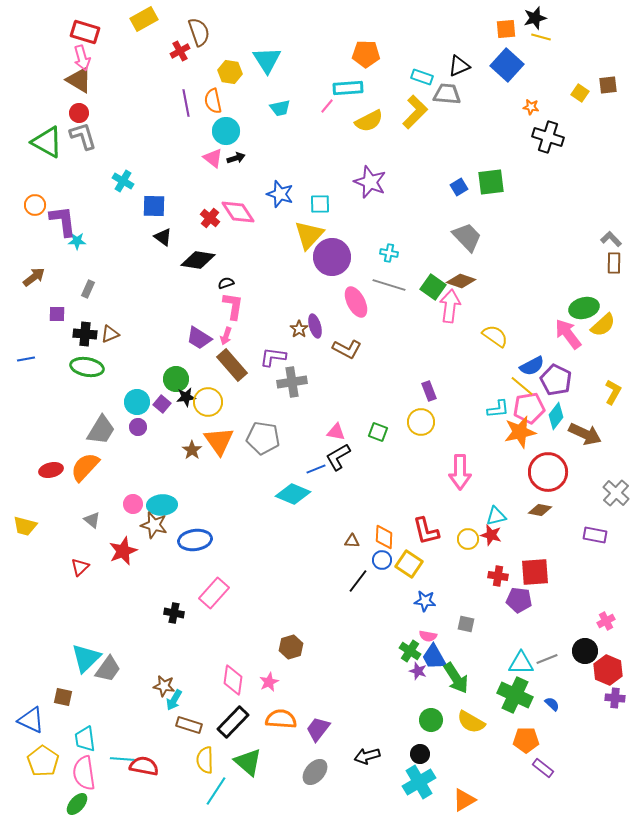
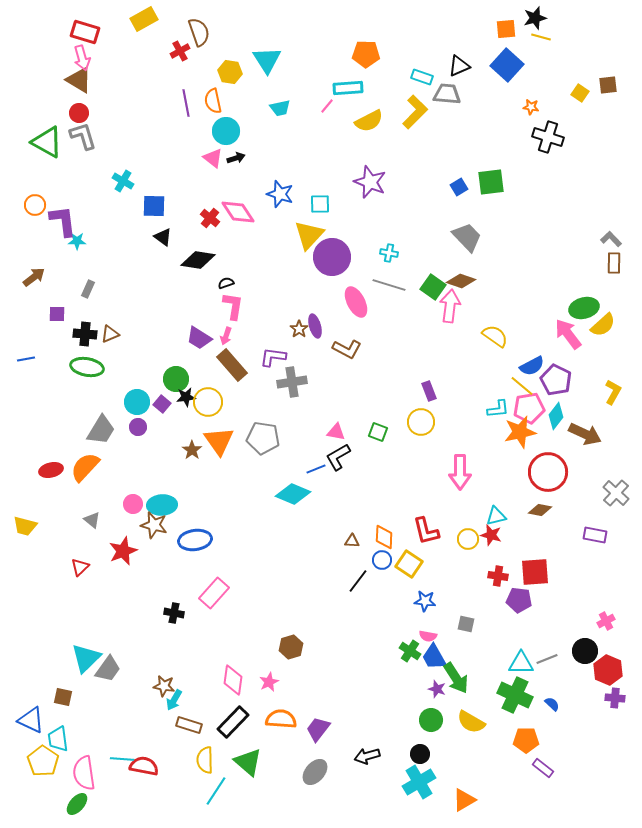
purple star at (418, 671): moved 19 px right, 18 px down
cyan trapezoid at (85, 739): moved 27 px left
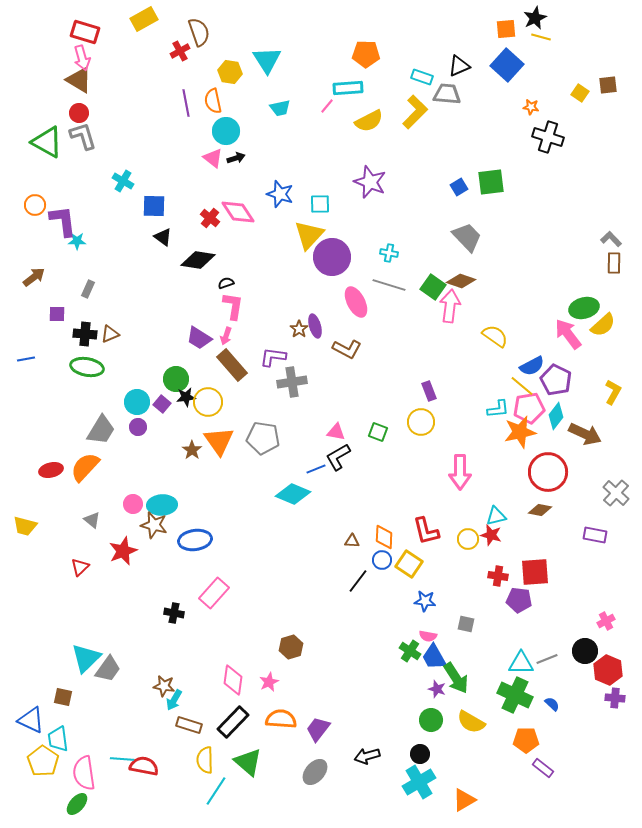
black star at (535, 18): rotated 10 degrees counterclockwise
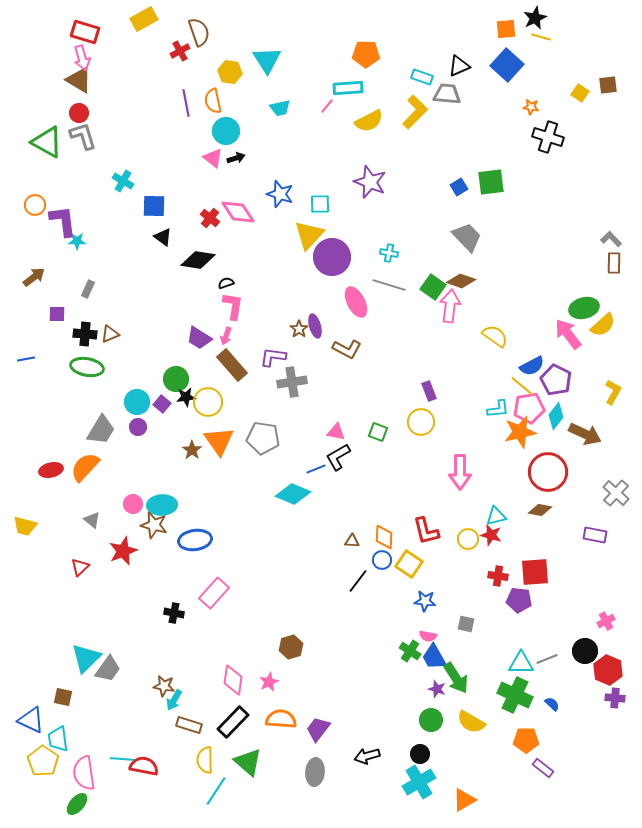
gray ellipse at (315, 772): rotated 36 degrees counterclockwise
